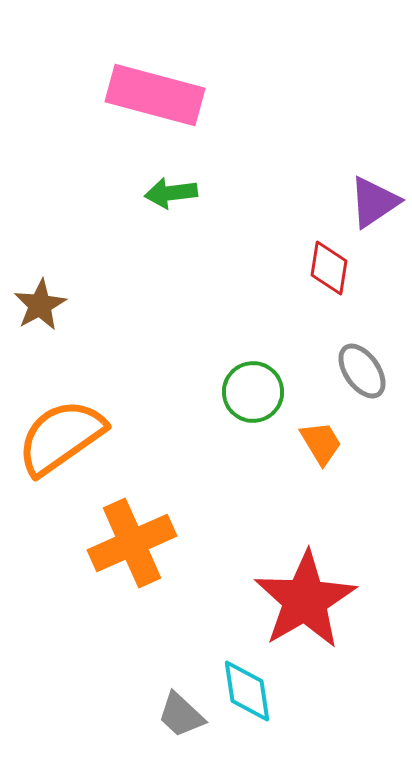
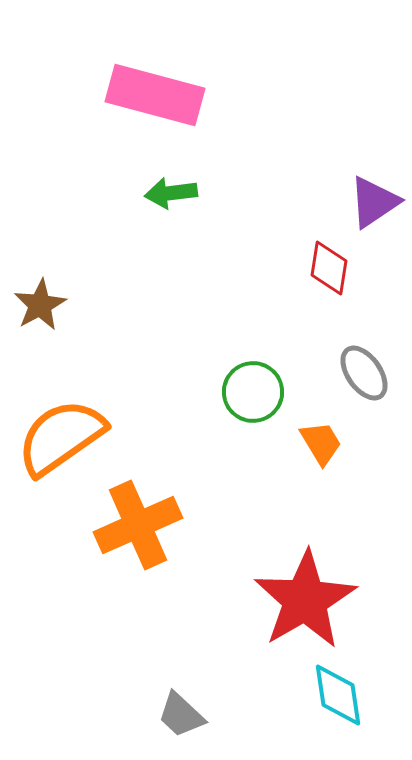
gray ellipse: moved 2 px right, 2 px down
orange cross: moved 6 px right, 18 px up
cyan diamond: moved 91 px right, 4 px down
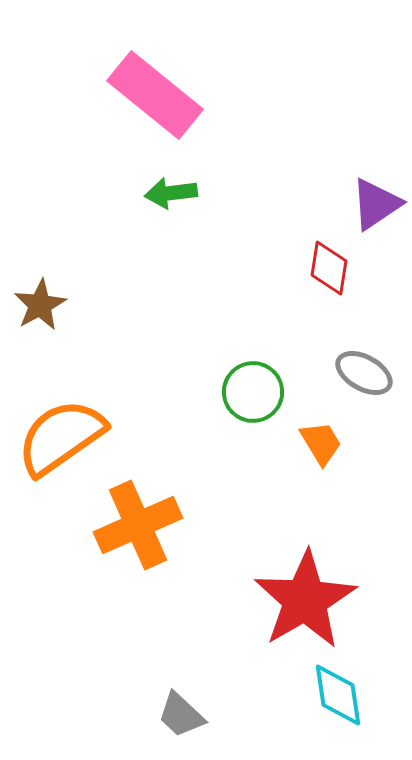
pink rectangle: rotated 24 degrees clockwise
purple triangle: moved 2 px right, 2 px down
gray ellipse: rotated 26 degrees counterclockwise
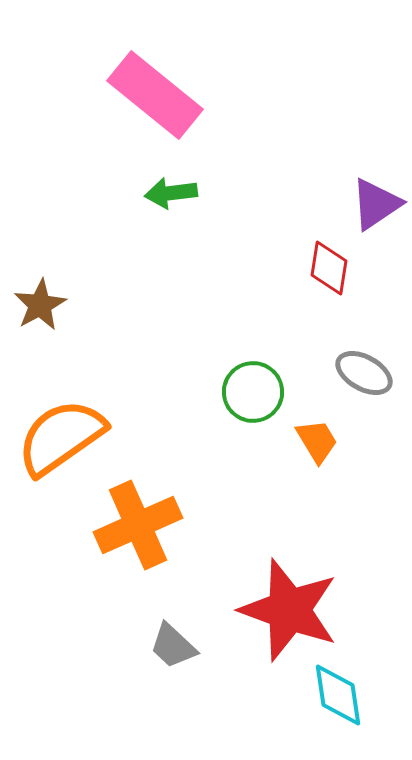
orange trapezoid: moved 4 px left, 2 px up
red star: moved 16 px left, 10 px down; rotated 22 degrees counterclockwise
gray trapezoid: moved 8 px left, 69 px up
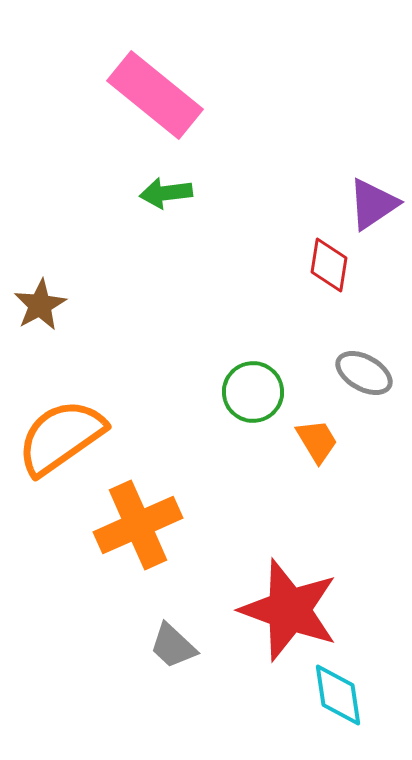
green arrow: moved 5 px left
purple triangle: moved 3 px left
red diamond: moved 3 px up
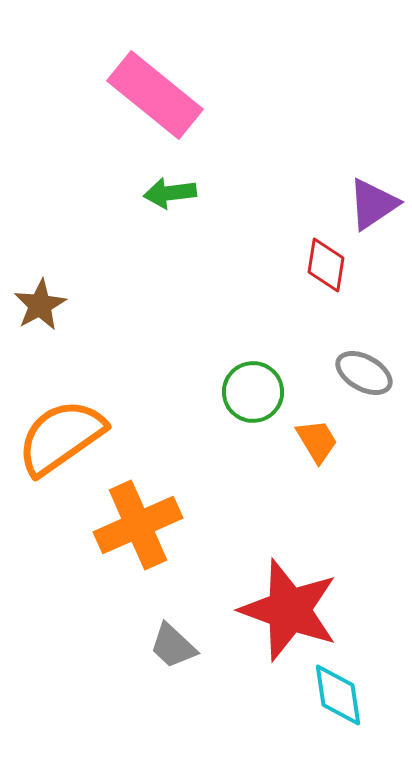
green arrow: moved 4 px right
red diamond: moved 3 px left
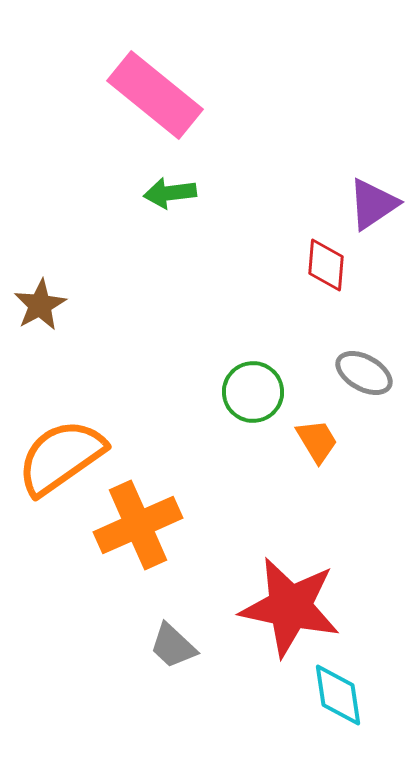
red diamond: rotated 4 degrees counterclockwise
orange semicircle: moved 20 px down
red star: moved 1 px right, 3 px up; rotated 8 degrees counterclockwise
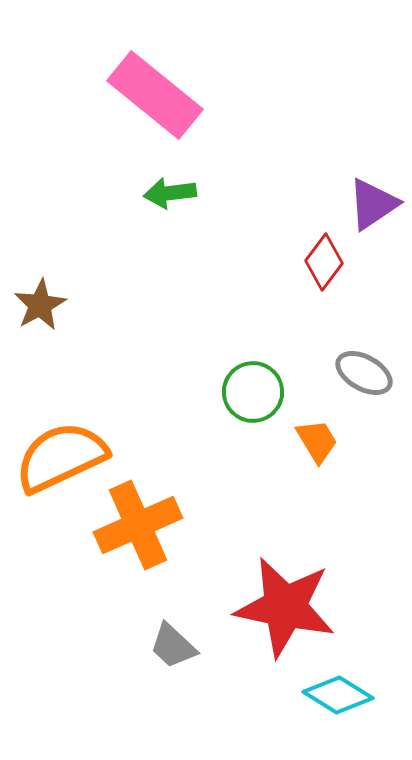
red diamond: moved 2 px left, 3 px up; rotated 32 degrees clockwise
orange semicircle: rotated 10 degrees clockwise
red star: moved 5 px left
cyan diamond: rotated 50 degrees counterclockwise
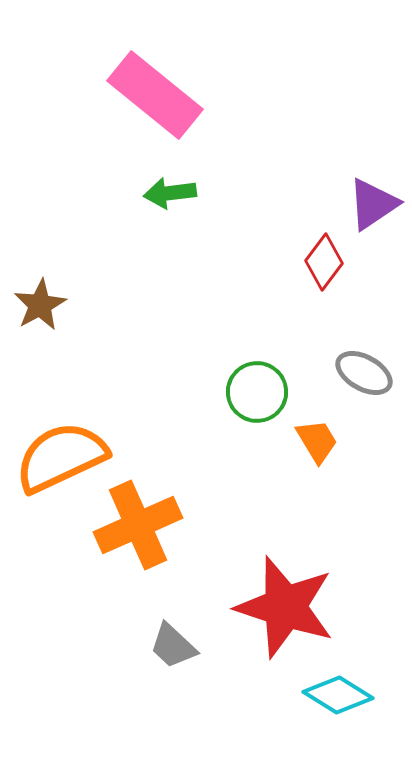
green circle: moved 4 px right
red star: rotated 6 degrees clockwise
